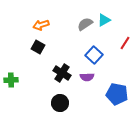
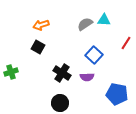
cyan triangle: rotated 32 degrees clockwise
red line: moved 1 px right
green cross: moved 8 px up; rotated 16 degrees counterclockwise
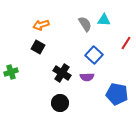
gray semicircle: rotated 91 degrees clockwise
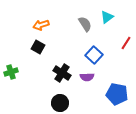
cyan triangle: moved 3 px right, 3 px up; rotated 40 degrees counterclockwise
